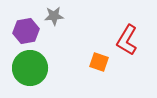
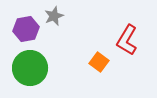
gray star: rotated 18 degrees counterclockwise
purple hexagon: moved 2 px up
orange square: rotated 18 degrees clockwise
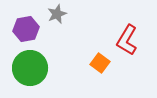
gray star: moved 3 px right, 2 px up
orange square: moved 1 px right, 1 px down
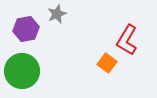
orange square: moved 7 px right
green circle: moved 8 px left, 3 px down
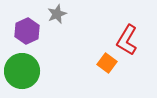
purple hexagon: moved 1 px right, 2 px down; rotated 15 degrees counterclockwise
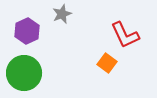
gray star: moved 5 px right
red L-shape: moved 2 px left, 5 px up; rotated 56 degrees counterclockwise
green circle: moved 2 px right, 2 px down
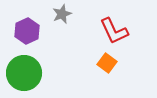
red L-shape: moved 11 px left, 4 px up
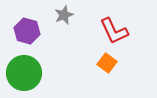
gray star: moved 2 px right, 1 px down
purple hexagon: rotated 20 degrees counterclockwise
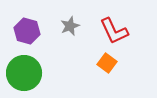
gray star: moved 6 px right, 11 px down
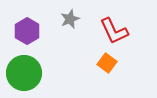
gray star: moved 7 px up
purple hexagon: rotated 15 degrees clockwise
